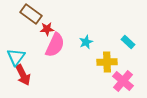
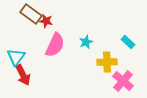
red star: moved 1 px left, 8 px up; rotated 16 degrees clockwise
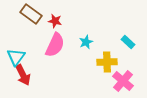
red star: moved 9 px right
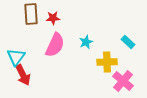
brown rectangle: rotated 50 degrees clockwise
red star: moved 2 px left, 3 px up; rotated 16 degrees counterclockwise
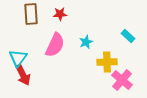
red star: moved 7 px right, 4 px up
cyan rectangle: moved 6 px up
cyan triangle: moved 2 px right, 1 px down
pink cross: moved 1 px left, 1 px up
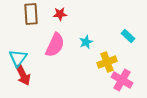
yellow cross: rotated 18 degrees counterclockwise
pink cross: rotated 10 degrees counterclockwise
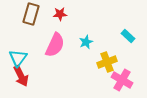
brown rectangle: rotated 20 degrees clockwise
red arrow: moved 2 px left, 1 px down
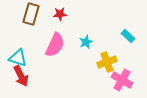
cyan triangle: rotated 48 degrees counterclockwise
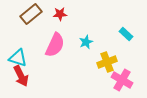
brown rectangle: rotated 35 degrees clockwise
cyan rectangle: moved 2 px left, 2 px up
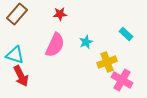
brown rectangle: moved 14 px left; rotated 10 degrees counterclockwise
cyan triangle: moved 3 px left, 3 px up
